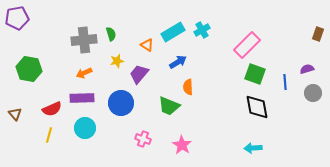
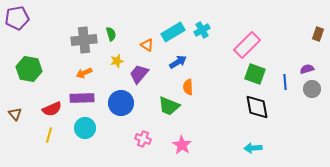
gray circle: moved 1 px left, 4 px up
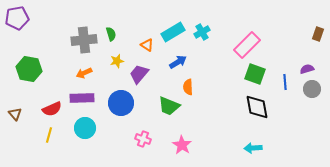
cyan cross: moved 2 px down
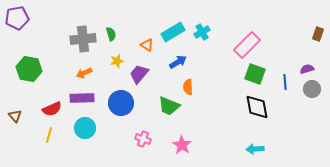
gray cross: moved 1 px left, 1 px up
brown triangle: moved 2 px down
cyan arrow: moved 2 px right, 1 px down
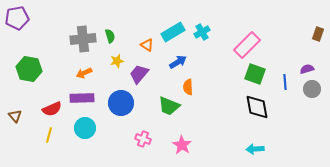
green semicircle: moved 1 px left, 2 px down
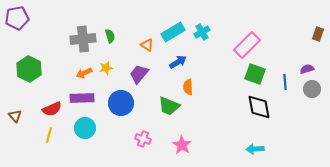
yellow star: moved 11 px left, 7 px down
green hexagon: rotated 15 degrees clockwise
black diamond: moved 2 px right
